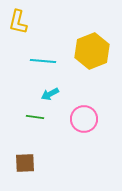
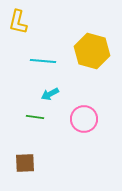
yellow hexagon: rotated 24 degrees counterclockwise
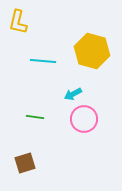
cyan arrow: moved 23 px right
brown square: rotated 15 degrees counterclockwise
